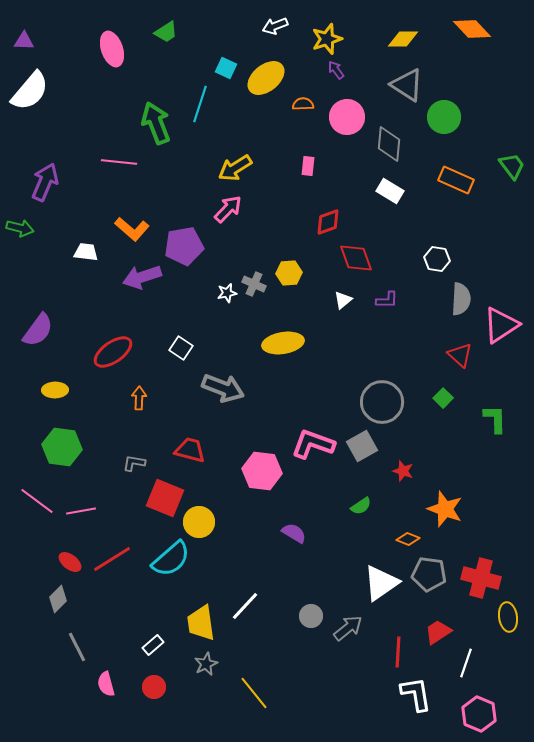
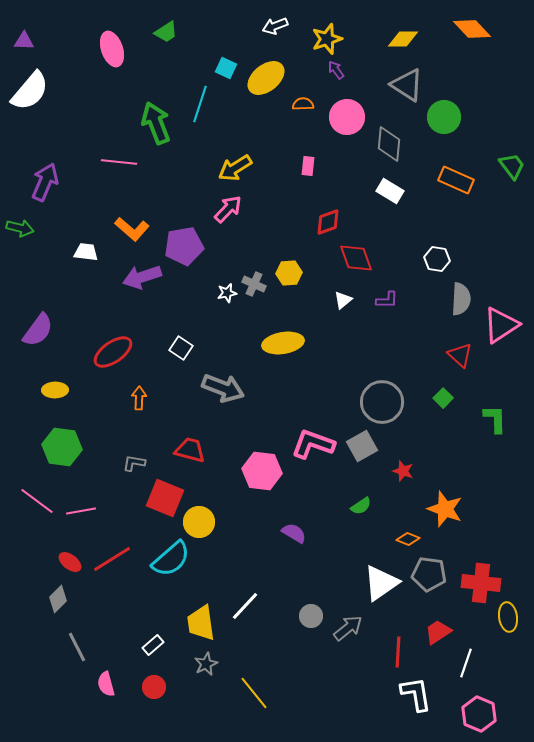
red cross at (481, 578): moved 5 px down; rotated 9 degrees counterclockwise
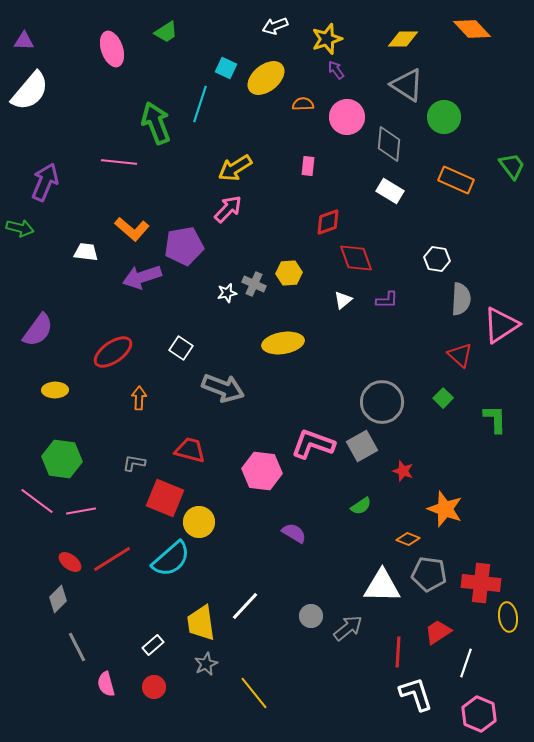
green hexagon at (62, 447): moved 12 px down
white triangle at (381, 583): moved 1 px right, 3 px down; rotated 36 degrees clockwise
white L-shape at (416, 694): rotated 9 degrees counterclockwise
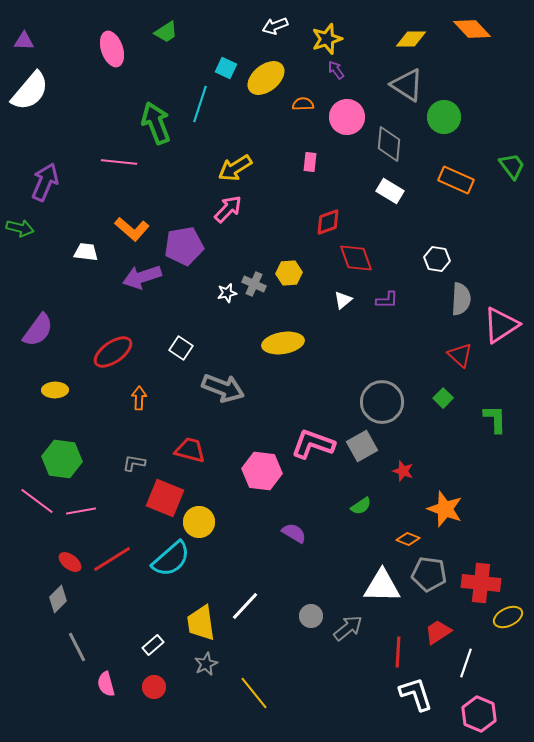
yellow diamond at (403, 39): moved 8 px right
pink rectangle at (308, 166): moved 2 px right, 4 px up
yellow ellipse at (508, 617): rotated 72 degrees clockwise
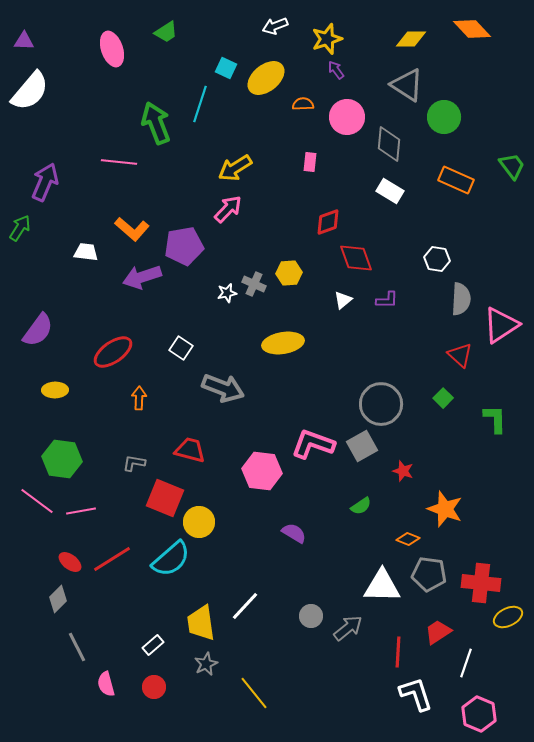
green arrow at (20, 228): rotated 72 degrees counterclockwise
gray circle at (382, 402): moved 1 px left, 2 px down
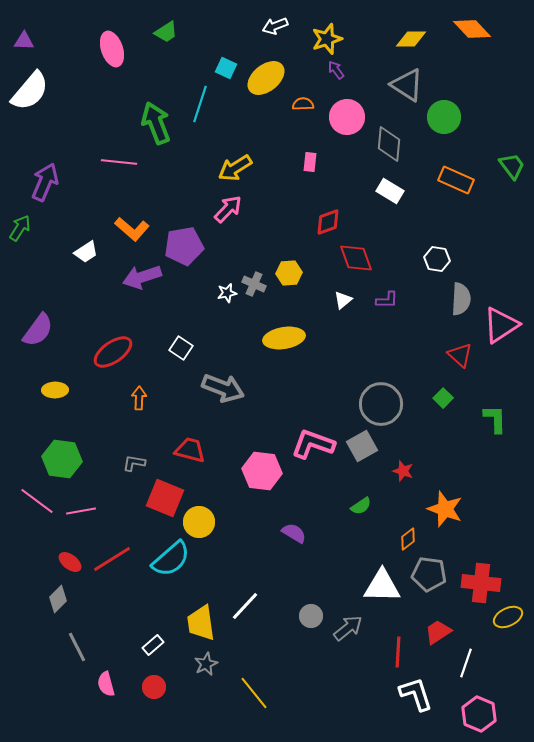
white trapezoid at (86, 252): rotated 140 degrees clockwise
yellow ellipse at (283, 343): moved 1 px right, 5 px up
orange diamond at (408, 539): rotated 60 degrees counterclockwise
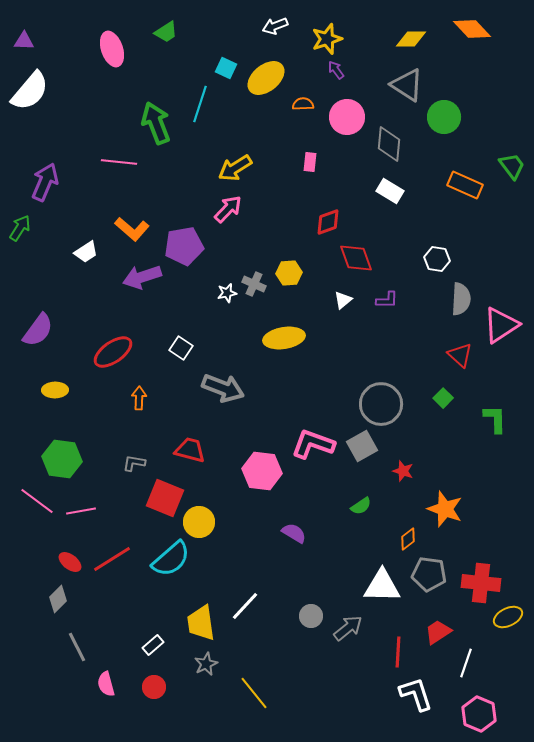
orange rectangle at (456, 180): moved 9 px right, 5 px down
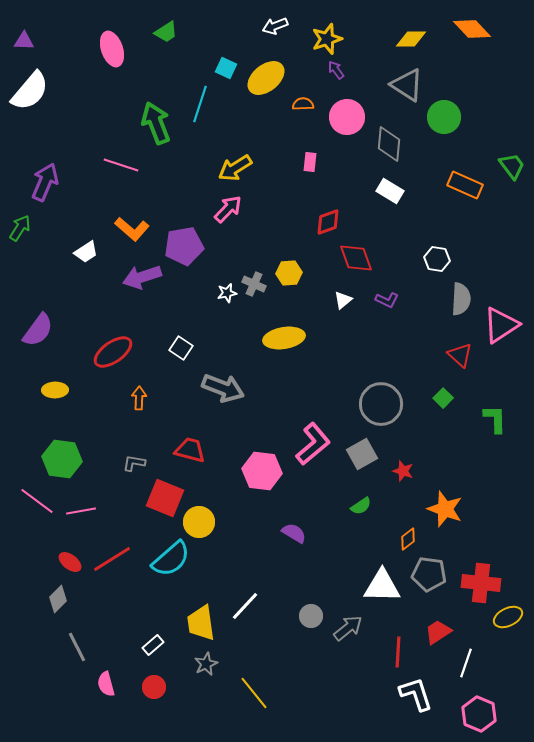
pink line at (119, 162): moved 2 px right, 3 px down; rotated 12 degrees clockwise
purple L-shape at (387, 300): rotated 25 degrees clockwise
pink L-shape at (313, 444): rotated 120 degrees clockwise
gray square at (362, 446): moved 8 px down
